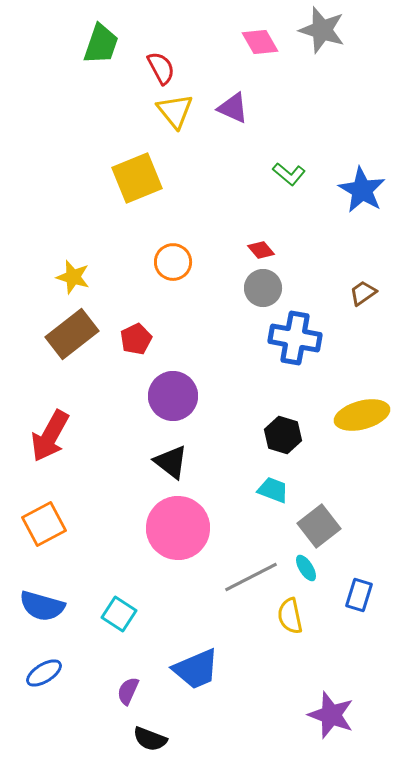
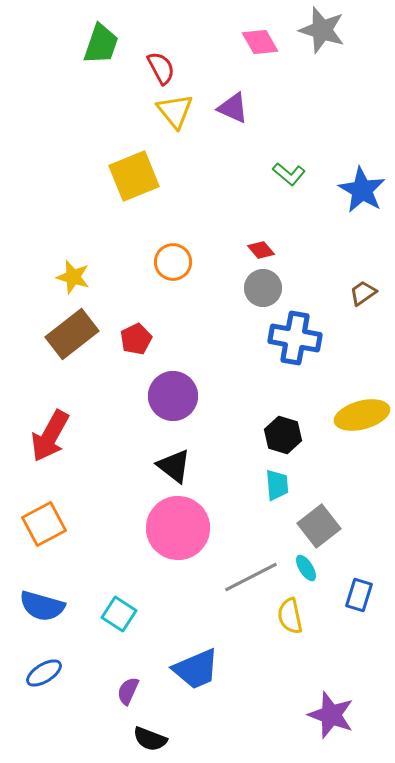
yellow square: moved 3 px left, 2 px up
black triangle: moved 3 px right, 4 px down
cyan trapezoid: moved 4 px right, 5 px up; rotated 64 degrees clockwise
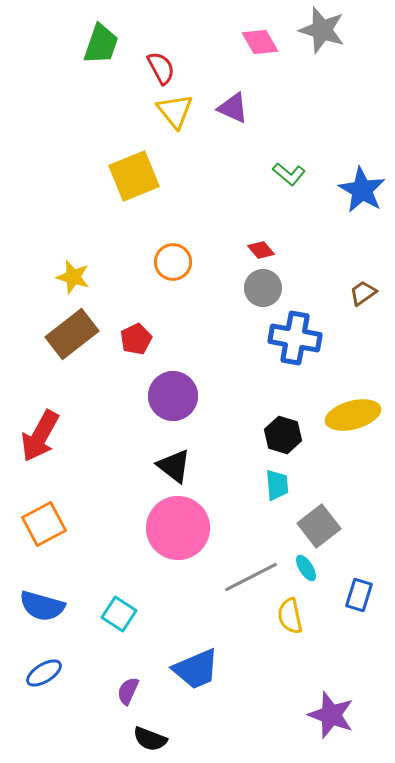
yellow ellipse: moved 9 px left
red arrow: moved 10 px left
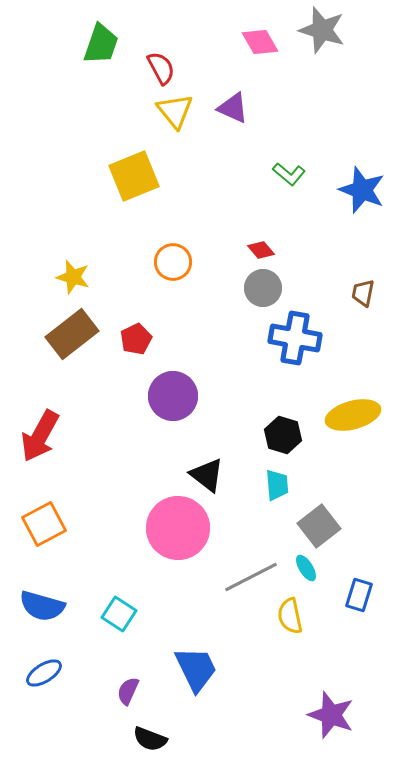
blue star: rotated 9 degrees counterclockwise
brown trapezoid: rotated 44 degrees counterclockwise
black triangle: moved 33 px right, 9 px down
blue trapezoid: rotated 93 degrees counterclockwise
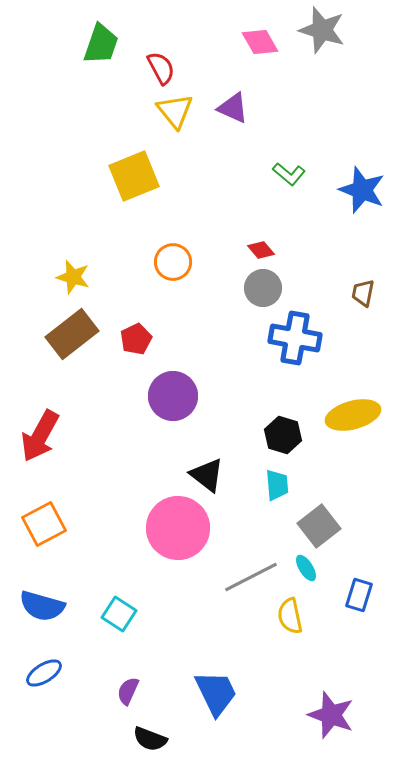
blue trapezoid: moved 20 px right, 24 px down
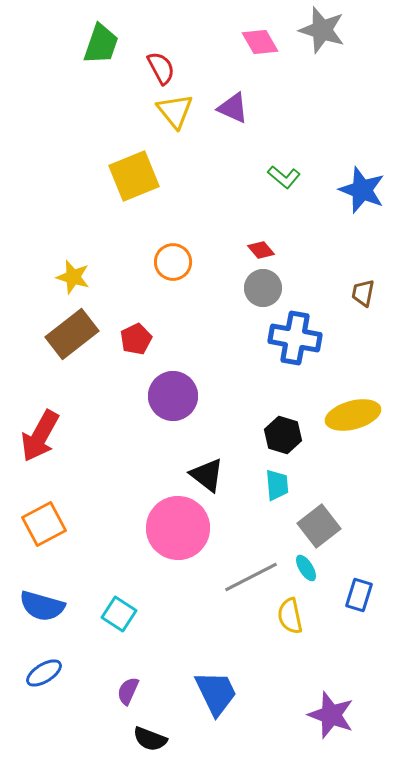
green L-shape: moved 5 px left, 3 px down
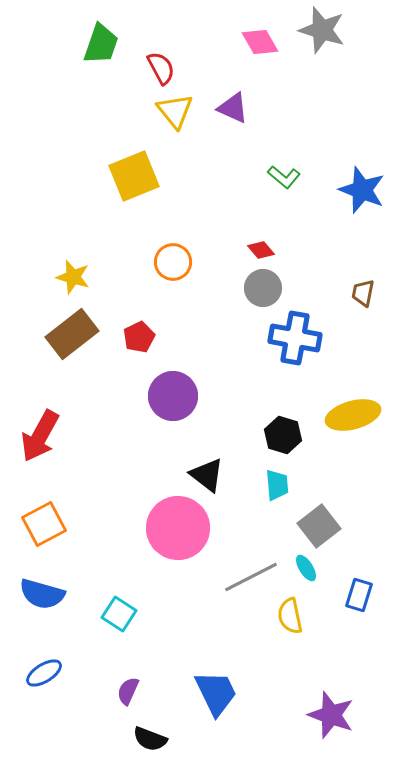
red pentagon: moved 3 px right, 2 px up
blue semicircle: moved 12 px up
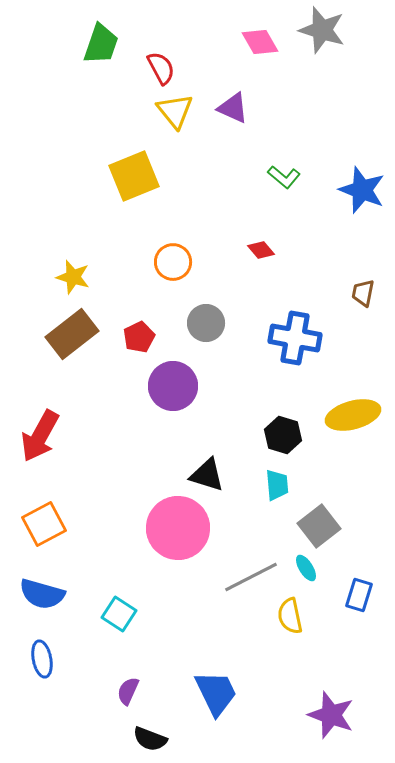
gray circle: moved 57 px left, 35 px down
purple circle: moved 10 px up
black triangle: rotated 21 degrees counterclockwise
blue ellipse: moved 2 px left, 14 px up; rotated 69 degrees counterclockwise
